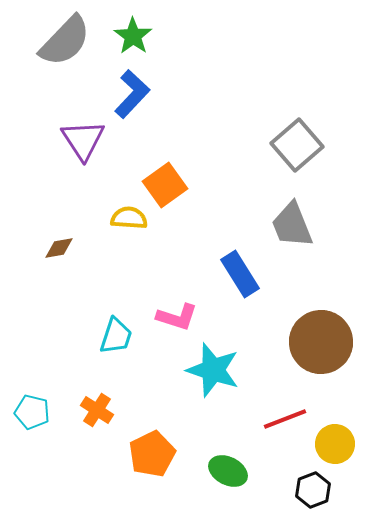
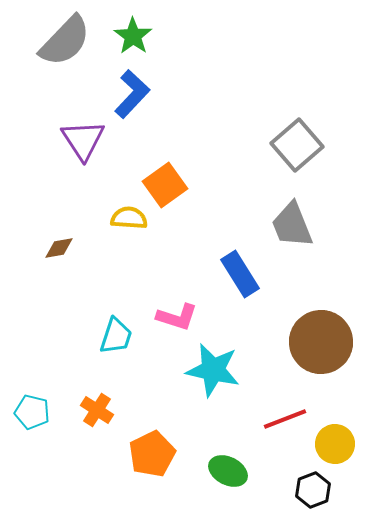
cyan star: rotated 6 degrees counterclockwise
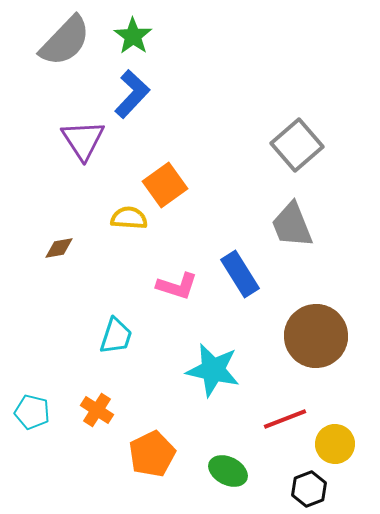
pink L-shape: moved 31 px up
brown circle: moved 5 px left, 6 px up
black hexagon: moved 4 px left, 1 px up
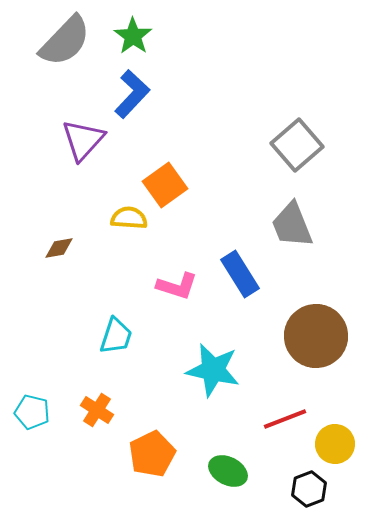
purple triangle: rotated 15 degrees clockwise
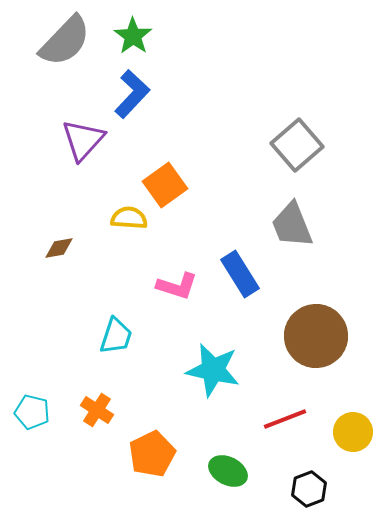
yellow circle: moved 18 px right, 12 px up
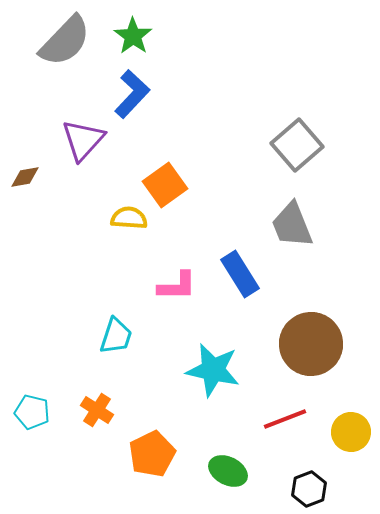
brown diamond: moved 34 px left, 71 px up
pink L-shape: rotated 18 degrees counterclockwise
brown circle: moved 5 px left, 8 px down
yellow circle: moved 2 px left
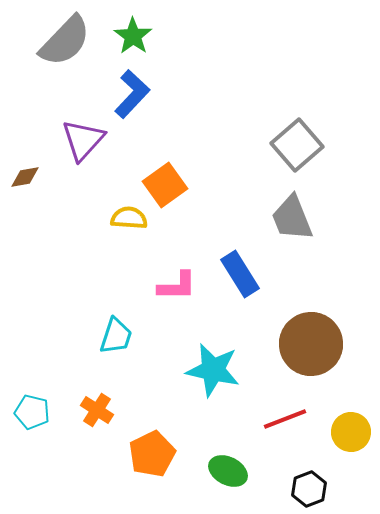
gray trapezoid: moved 7 px up
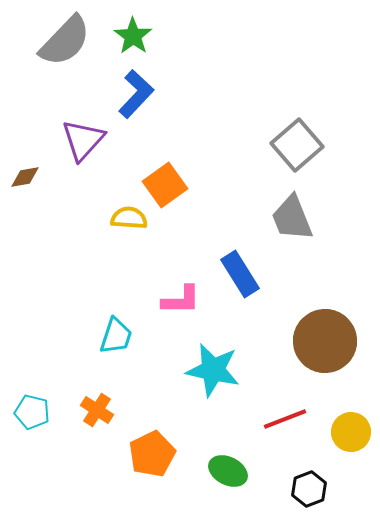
blue L-shape: moved 4 px right
pink L-shape: moved 4 px right, 14 px down
brown circle: moved 14 px right, 3 px up
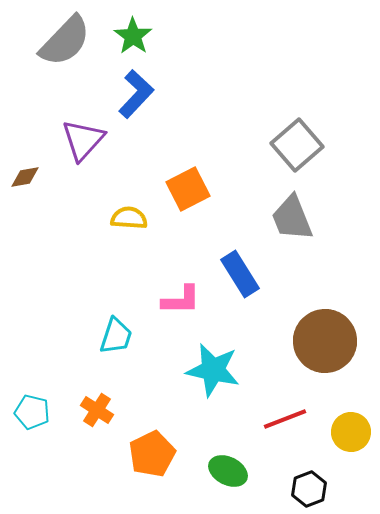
orange square: moved 23 px right, 4 px down; rotated 9 degrees clockwise
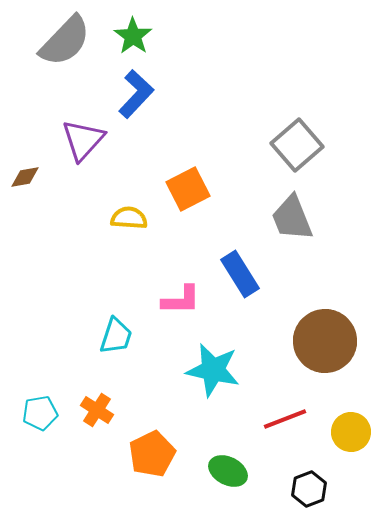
cyan pentagon: moved 8 px right, 1 px down; rotated 24 degrees counterclockwise
